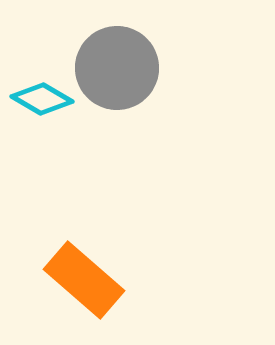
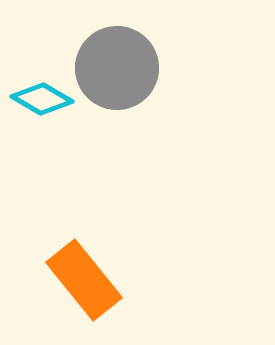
orange rectangle: rotated 10 degrees clockwise
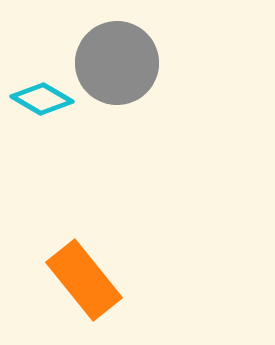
gray circle: moved 5 px up
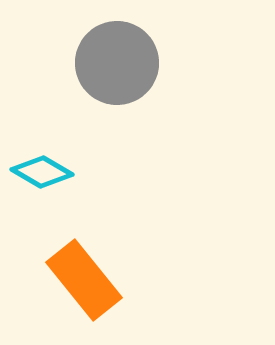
cyan diamond: moved 73 px down
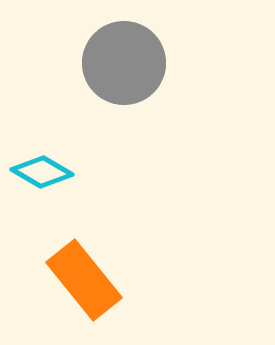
gray circle: moved 7 px right
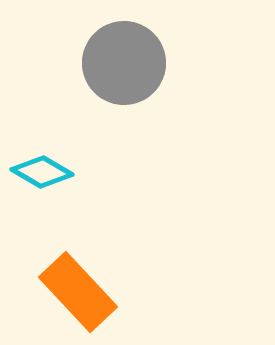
orange rectangle: moved 6 px left, 12 px down; rotated 4 degrees counterclockwise
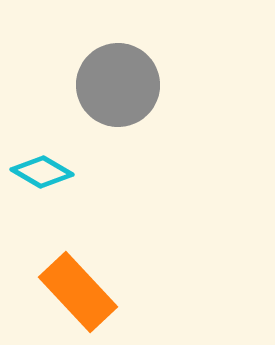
gray circle: moved 6 px left, 22 px down
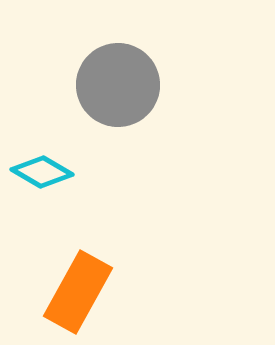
orange rectangle: rotated 72 degrees clockwise
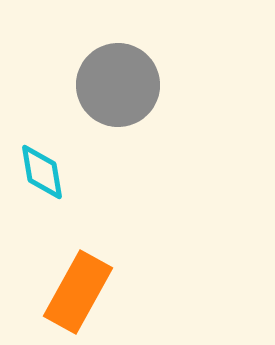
cyan diamond: rotated 50 degrees clockwise
